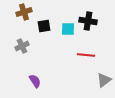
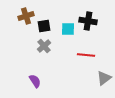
brown cross: moved 2 px right, 4 px down
gray cross: moved 22 px right; rotated 16 degrees counterclockwise
gray triangle: moved 2 px up
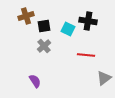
cyan square: rotated 24 degrees clockwise
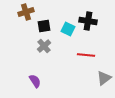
brown cross: moved 4 px up
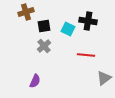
purple semicircle: rotated 56 degrees clockwise
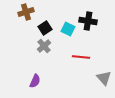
black square: moved 1 px right, 2 px down; rotated 24 degrees counterclockwise
red line: moved 5 px left, 2 px down
gray triangle: rotated 35 degrees counterclockwise
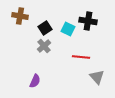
brown cross: moved 6 px left, 4 px down; rotated 28 degrees clockwise
gray triangle: moved 7 px left, 1 px up
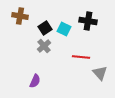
cyan square: moved 4 px left
gray triangle: moved 3 px right, 4 px up
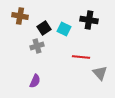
black cross: moved 1 px right, 1 px up
black square: moved 1 px left
gray cross: moved 7 px left; rotated 24 degrees clockwise
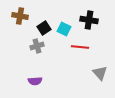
red line: moved 1 px left, 10 px up
purple semicircle: rotated 64 degrees clockwise
